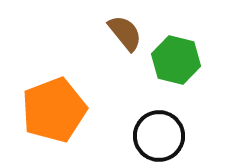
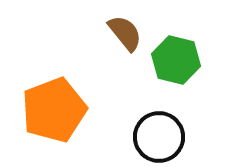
black circle: moved 1 px down
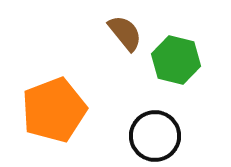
black circle: moved 4 px left, 1 px up
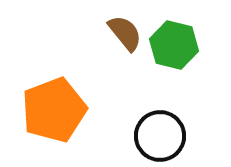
green hexagon: moved 2 px left, 15 px up
black circle: moved 5 px right
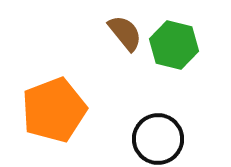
black circle: moved 2 px left, 3 px down
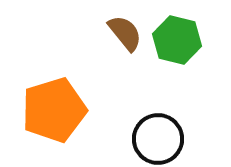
green hexagon: moved 3 px right, 5 px up
orange pentagon: rotated 4 degrees clockwise
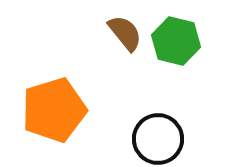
green hexagon: moved 1 px left, 1 px down
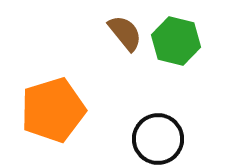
orange pentagon: moved 1 px left
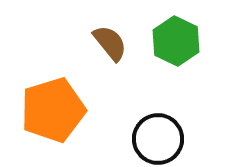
brown semicircle: moved 15 px left, 10 px down
green hexagon: rotated 12 degrees clockwise
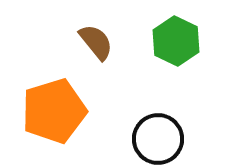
brown semicircle: moved 14 px left, 1 px up
orange pentagon: moved 1 px right, 1 px down
